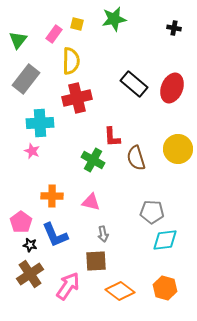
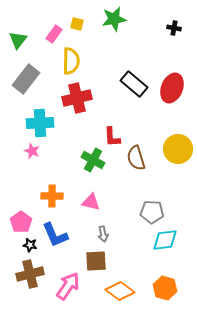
brown cross: rotated 20 degrees clockwise
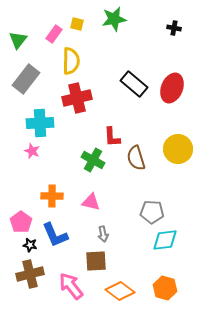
pink arrow: moved 3 px right; rotated 72 degrees counterclockwise
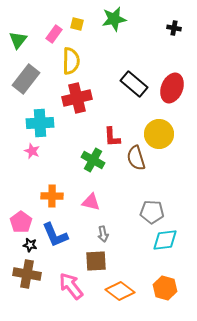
yellow circle: moved 19 px left, 15 px up
brown cross: moved 3 px left; rotated 24 degrees clockwise
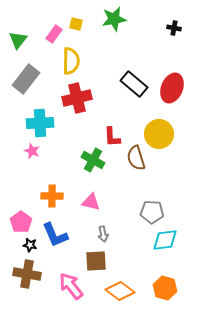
yellow square: moved 1 px left
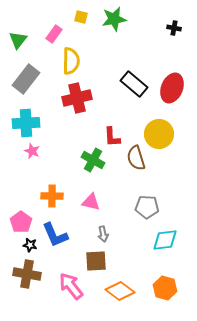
yellow square: moved 5 px right, 7 px up
cyan cross: moved 14 px left
gray pentagon: moved 5 px left, 5 px up
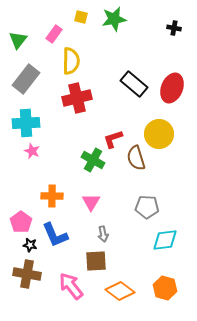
red L-shape: moved 1 px right, 2 px down; rotated 75 degrees clockwise
pink triangle: rotated 48 degrees clockwise
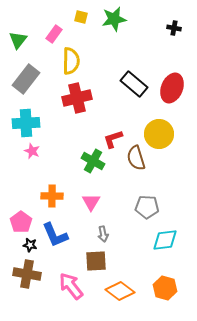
green cross: moved 1 px down
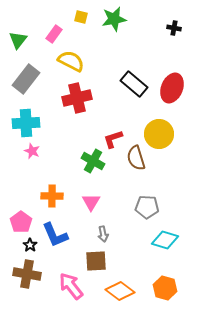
yellow semicircle: rotated 64 degrees counterclockwise
cyan diamond: rotated 24 degrees clockwise
black star: rotated 24 degrees clockwise
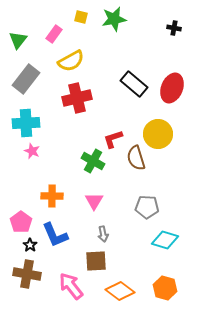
yellow semicircle: rotated 124 degrees clockwise
yellow circle: moved 1 px left
pink triangle: moved 3 px right, 1 px up
